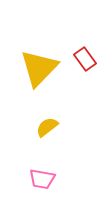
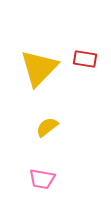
red rectangle: rotated 45 degrees counterclockwise
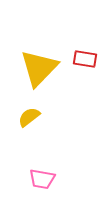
yellow semicircle: moved 18 px left, 10 px up
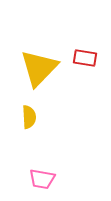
red rectangle: moved 1 px up
yellow semicircle: rotated 125 degrees clockwise
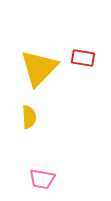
red rectangle: moved 2 px left
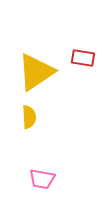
yellow triangle: moved 3 px left, 4 px down; rotated 12 degrees clockwise
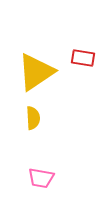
yellow semicircle: moved 4 px right, 1 px down
pink trapezoid: moved 1 px left, 1 px up
